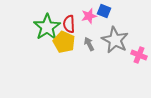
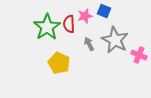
pink star: moved 4 px left
yellow pentagon: moved 5 px left, 21 px down
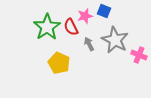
red semicircle: moved 2 px right, 3 px down; rotated 24 degrees counterclockwise
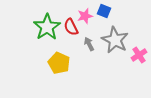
pink cross: rotated 35 degrees clockwise
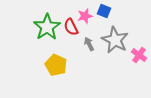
pink cross: rotated 21 degrees counterclockwise
yellow pentagon: moved 3 px left, 2 px down
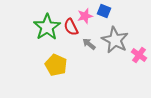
gray arrow: rotated 24 degrees counterclockwise
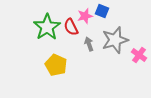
blue square: moved 2 px left
gray star: rotated 28 degrees clockwise
gray arrow: rotated 32 degrees clockwise
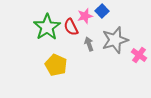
blue square: rotated 24 degrees clockwise
